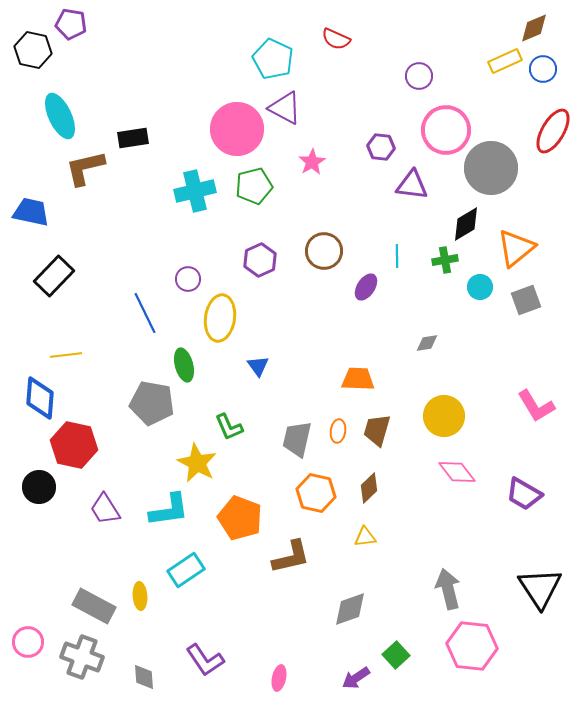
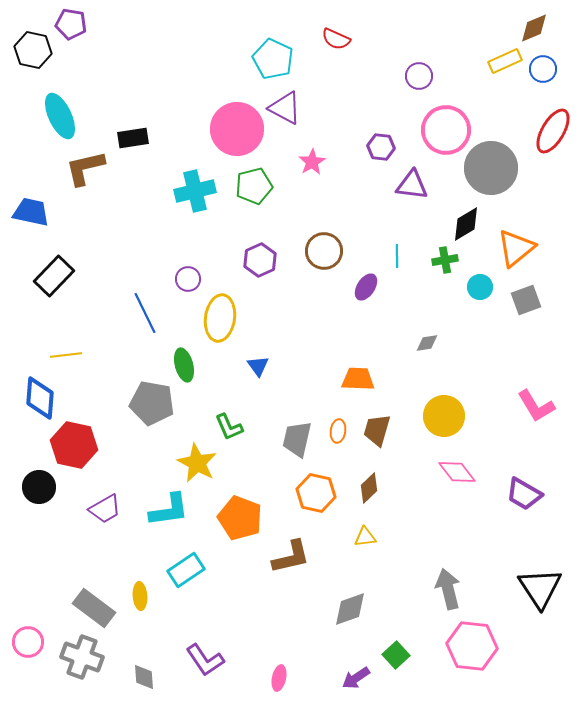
purple trapezoid at (105, 509): rotated 88 degrees counterclockwise
gray rectangle at (94, 606): moved 2 px down; rotated 9 degrees clockwise
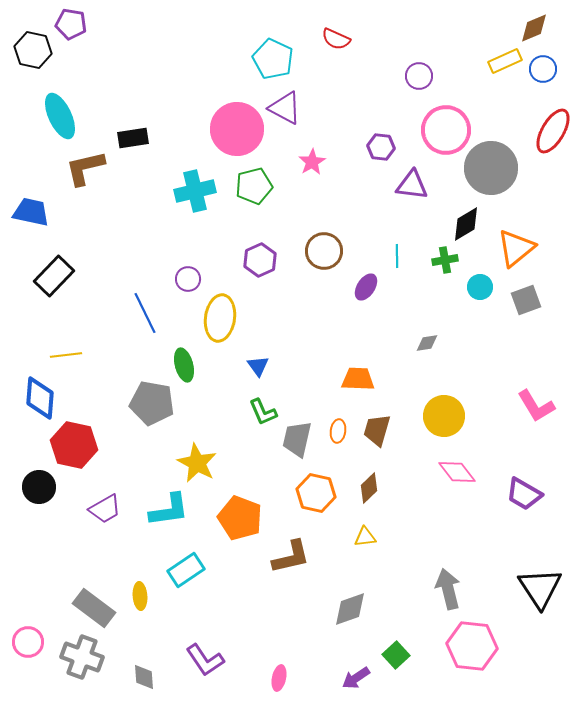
green L-shape at (229, 427): moved 34 px right, 15 px up
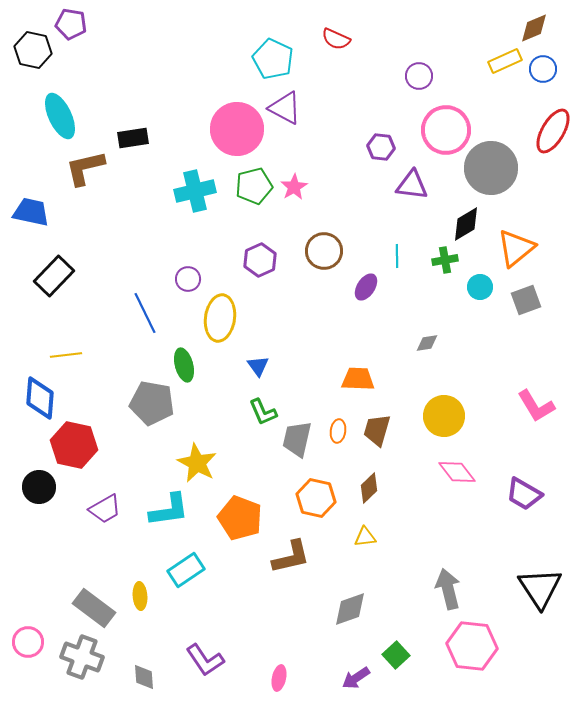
pink star at (312, 162): moved 18 px left, 25 px down
orange hexagon at (316, 493): moved 5 px down
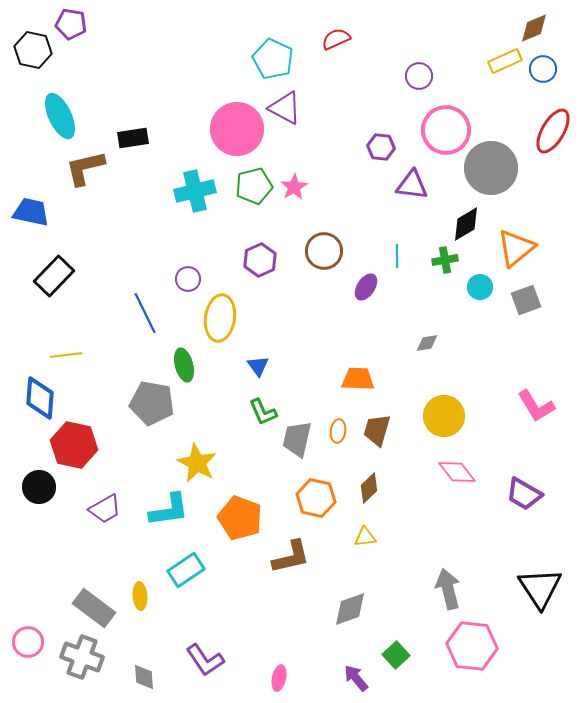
red semicircle at (336, 39): rotated 132 degrees clockwise
purple arrow at (356, 678): rotated 84 degrees clockwise
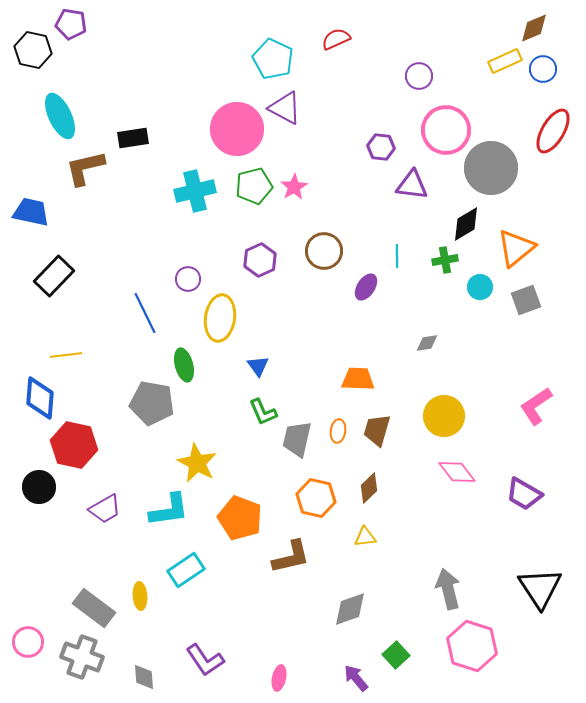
pink L-shape at (536, 406): rotated 87 degrees clockwise
pink hexagon at (472, 646): rotated 12 degrees clockwise
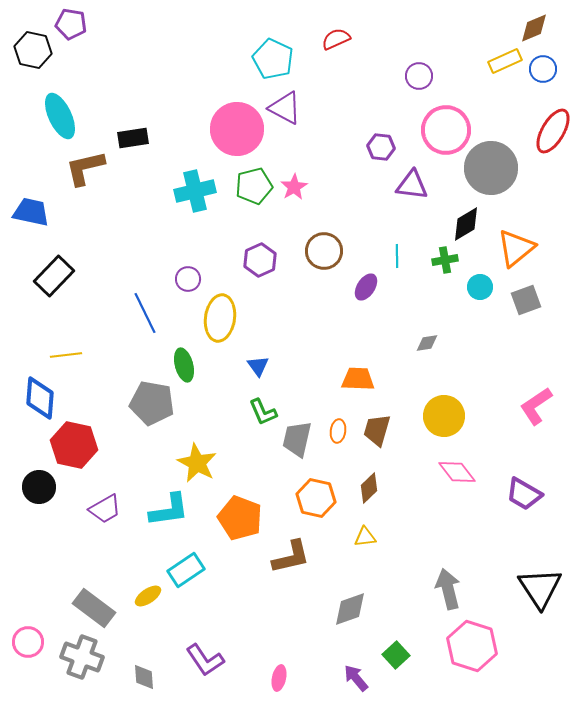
yellow ellipse at (140, 596): moved 8 px right; rotated 60 degrees clockwise
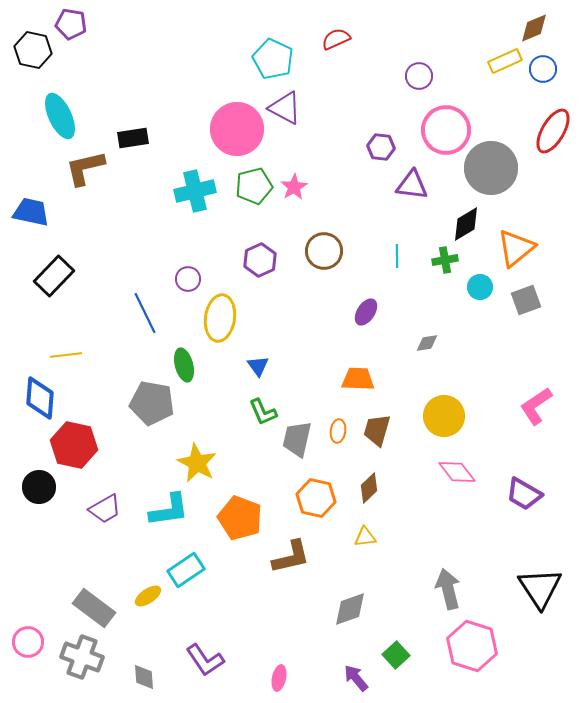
purple ellipse at (366, 287): moved 25 px down
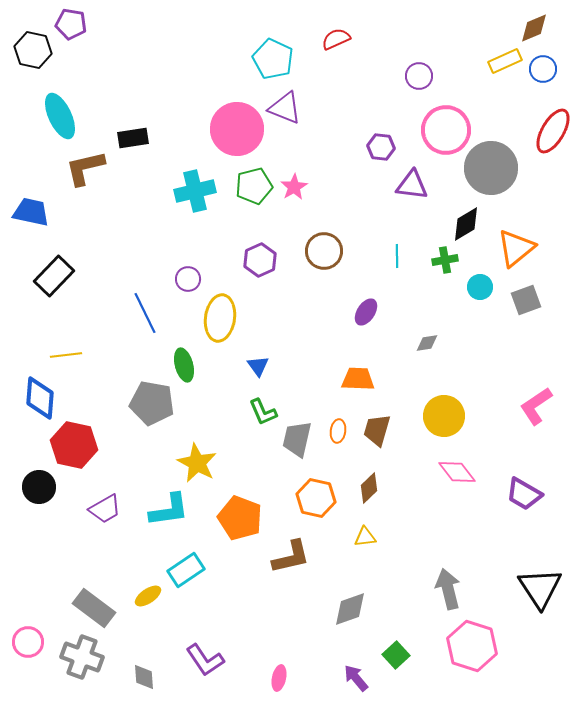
purple triangle at (285, 108): rotated 6 degrees counterclockwise
